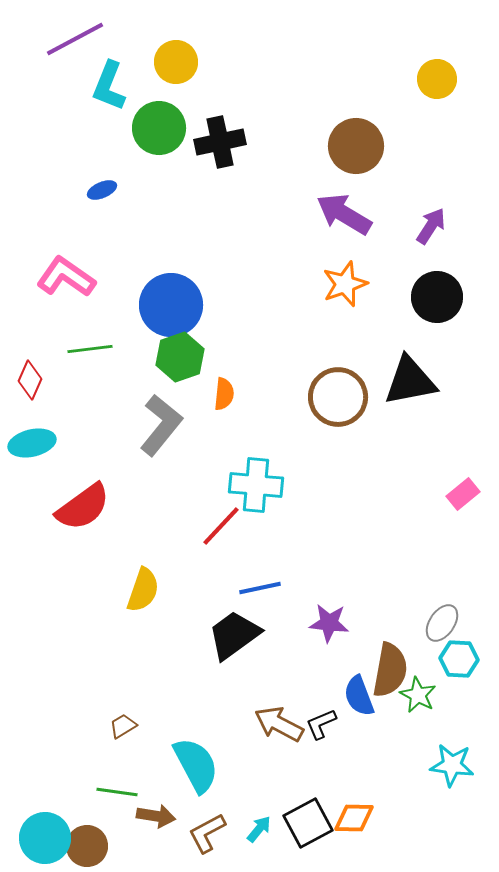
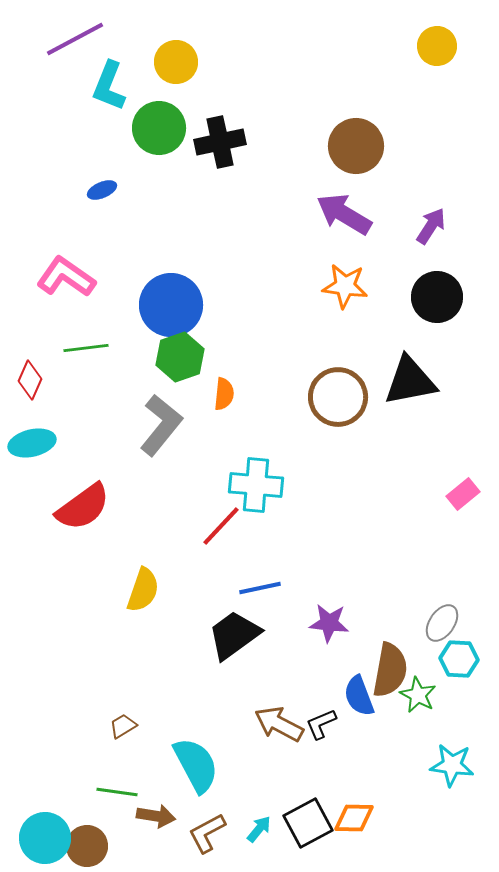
yellow circle at (437, 79): moved 33 px up
orange star at (345, 284): moved 2 px down; rotated 27 degrees clockwise
green line at (90, 349): moved 4 px left, 1 px up
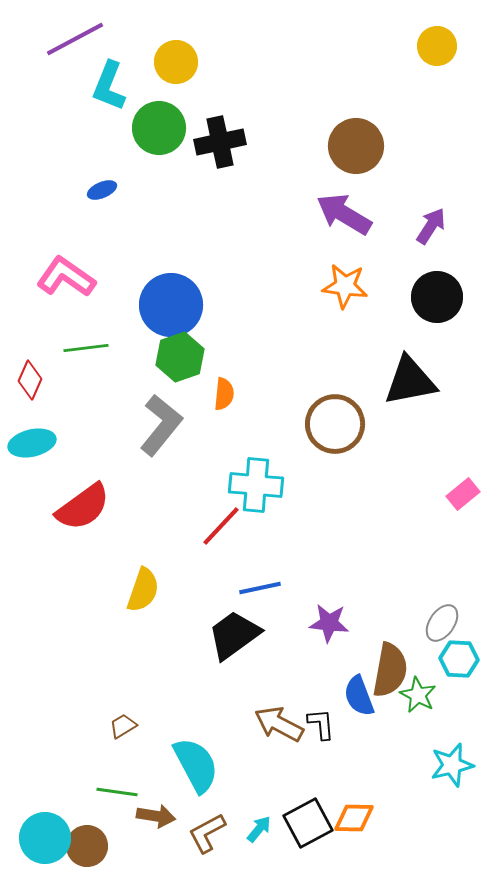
brown circle at (338, 397): moved 3 px left, 27 px down
black L-shape at (321, 724): rotated 108 degrees clockwise
cyan star at (452, 765): rotated 21 degrees counterclockwise
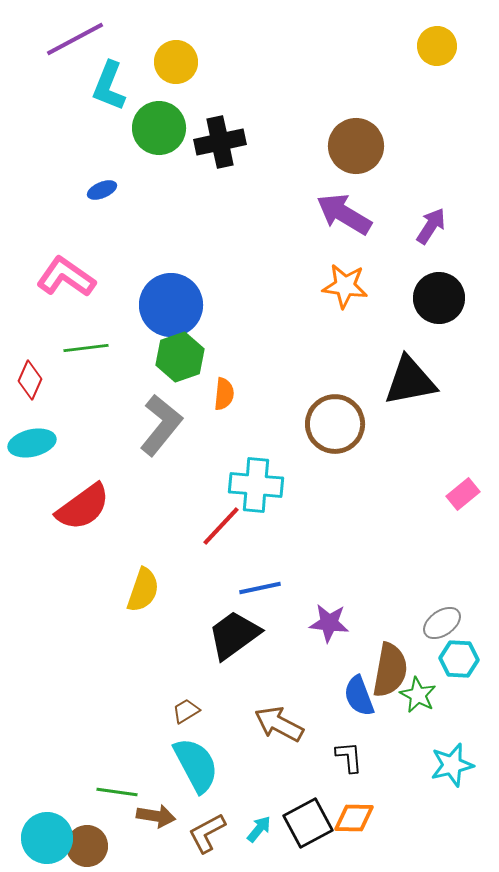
black circle at (437, 297): moved 2 px right, 1 px down
gray ellipse at (442, 623): rotated 21 degrees clockwise
black L-shape at (321, 724): moved 28 px right, 33 px down
brown trapezoid at (123, 726): moved 63 px right, 15 px up
cyan circle at (45, 838): moved 2 px right
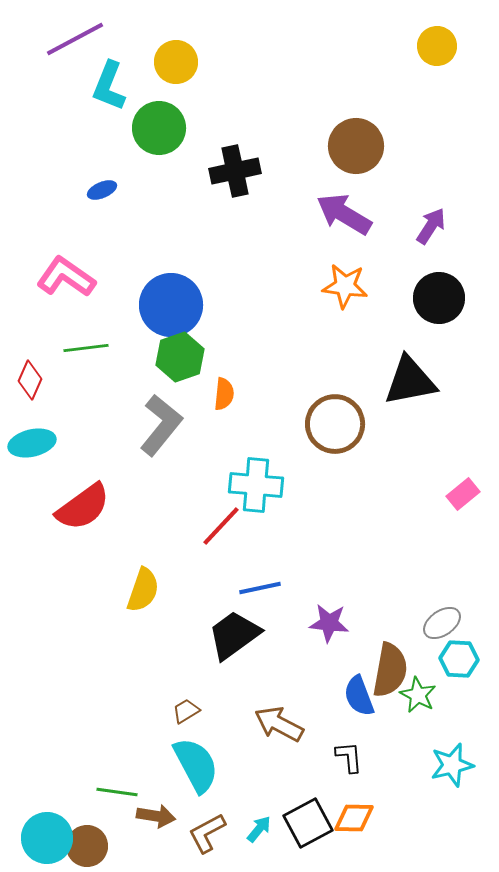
black cross at (220, 142): moved 15 px right, 29 px down
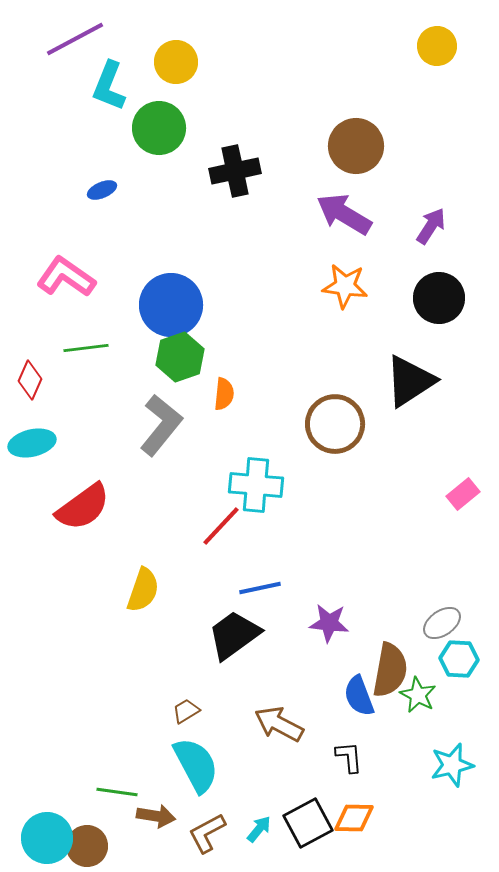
black triangle at (410, 381): rotated 22 degrees counterclockwise
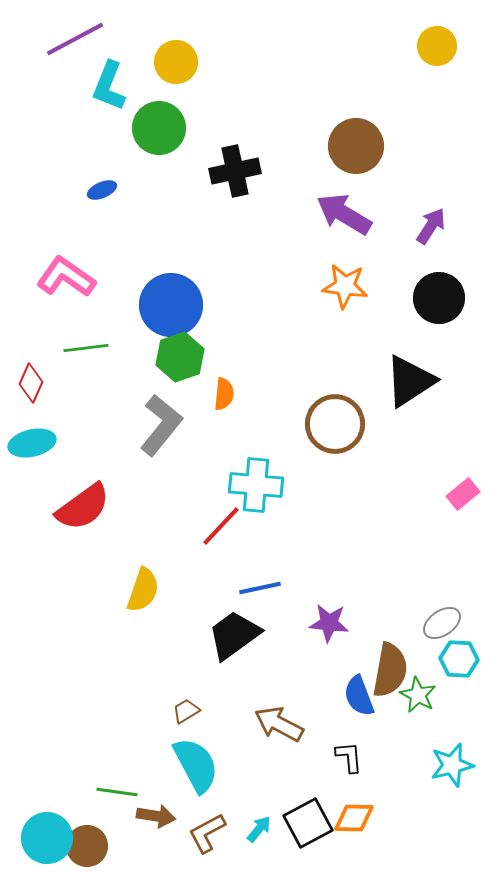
red diamond at (30, 380): moved 1 px right, 3 px down
